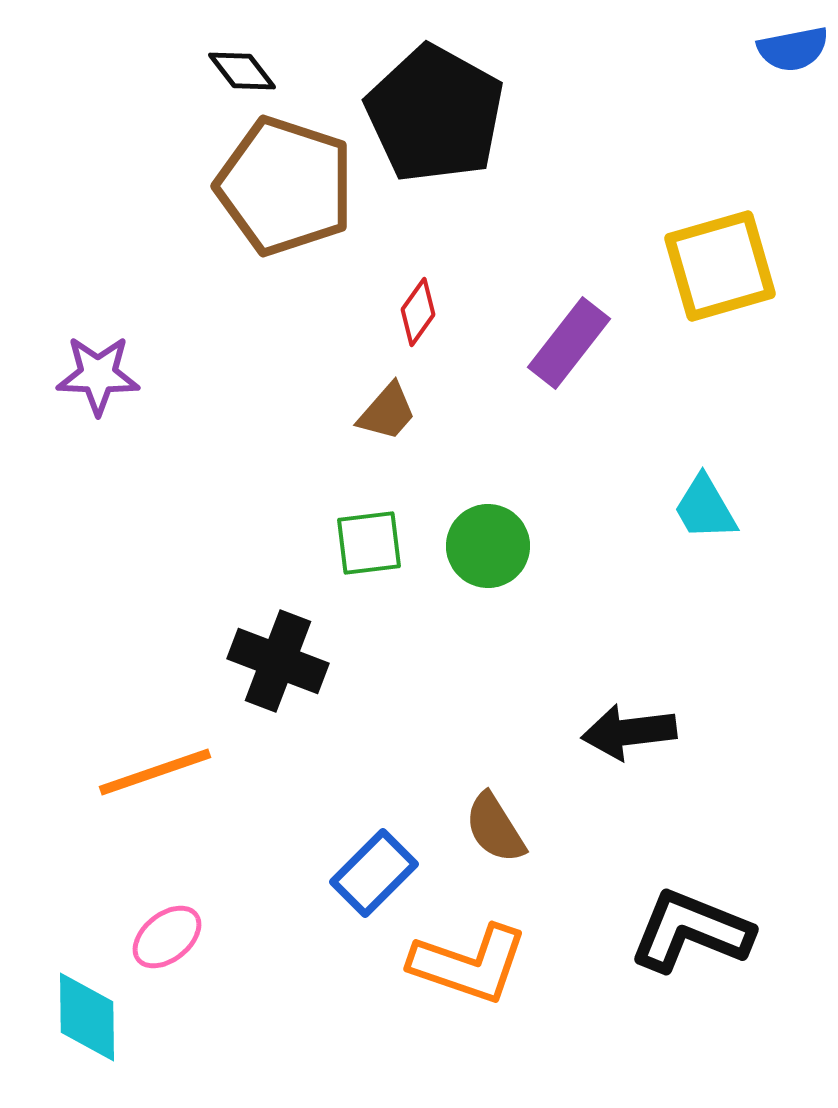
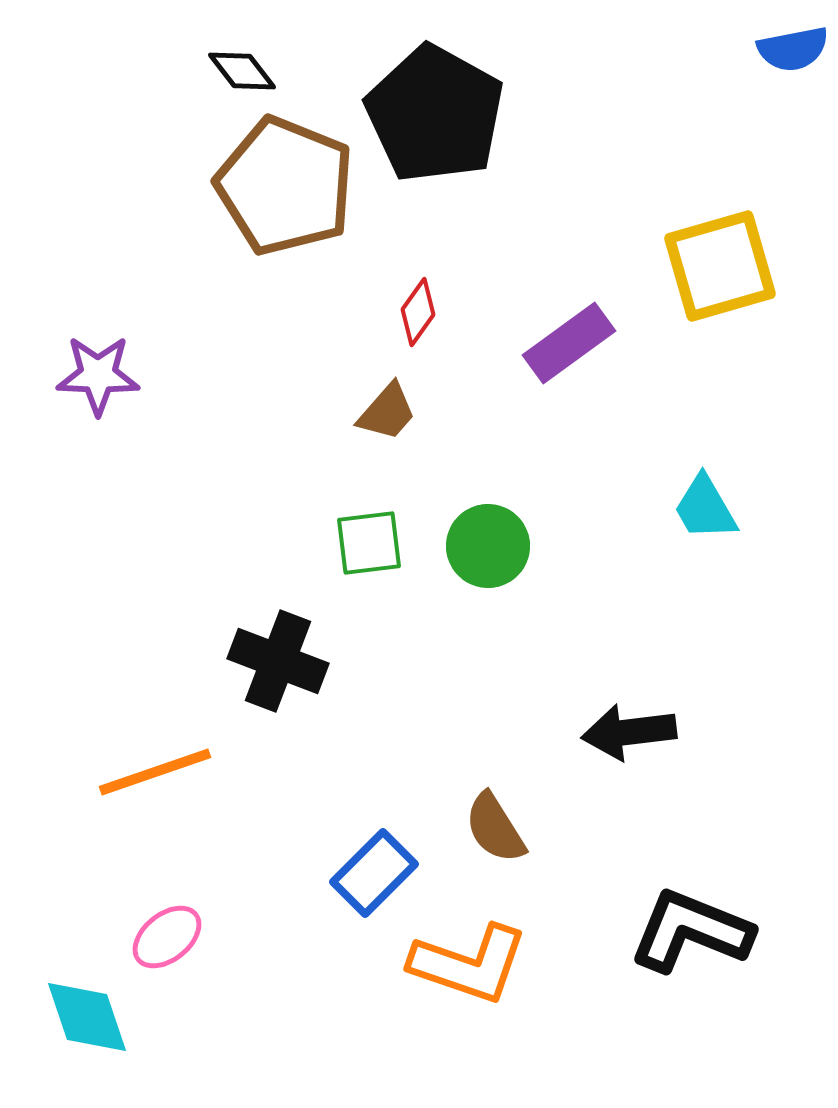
brown pentagon: rotated 4 degrees clockwise
purple rectangle: rotated 16 degrees clockwise
cyan diamond: rotated 18 degrees counterclockwise
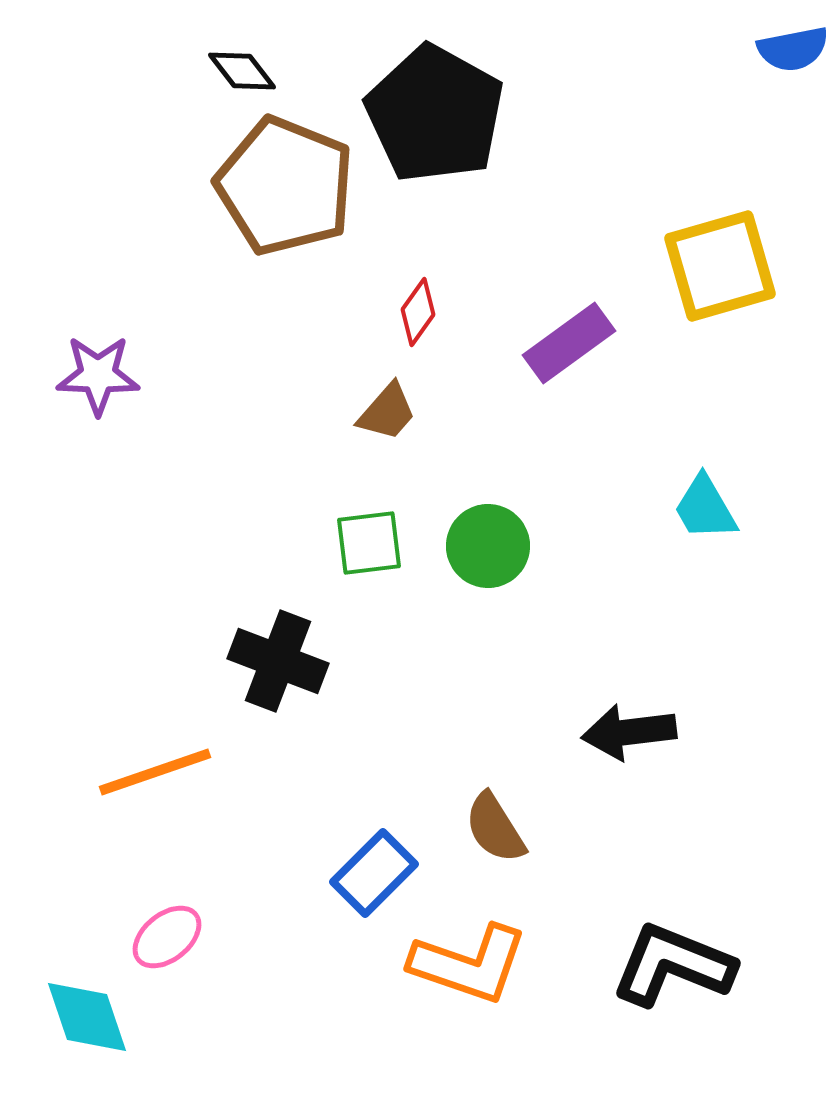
black L-shape: moved 18 px left, 34 px down
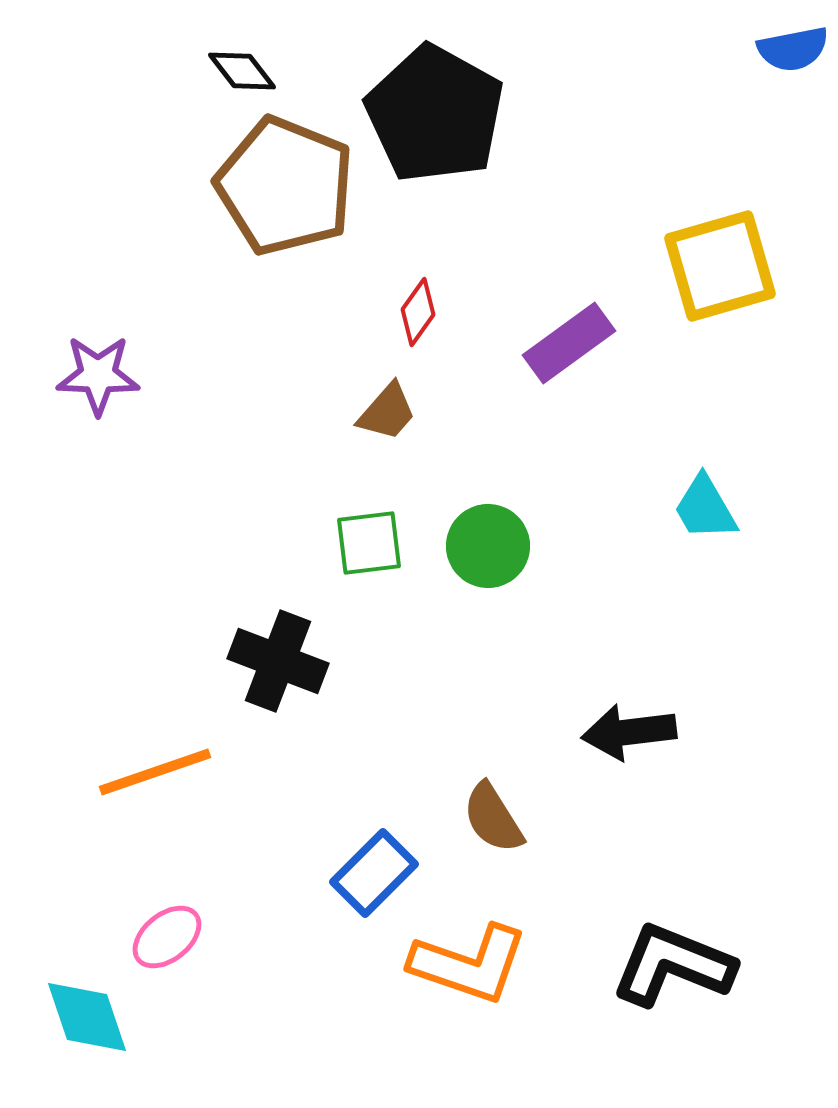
brown semicircle: moved 2 px left, 10 px up
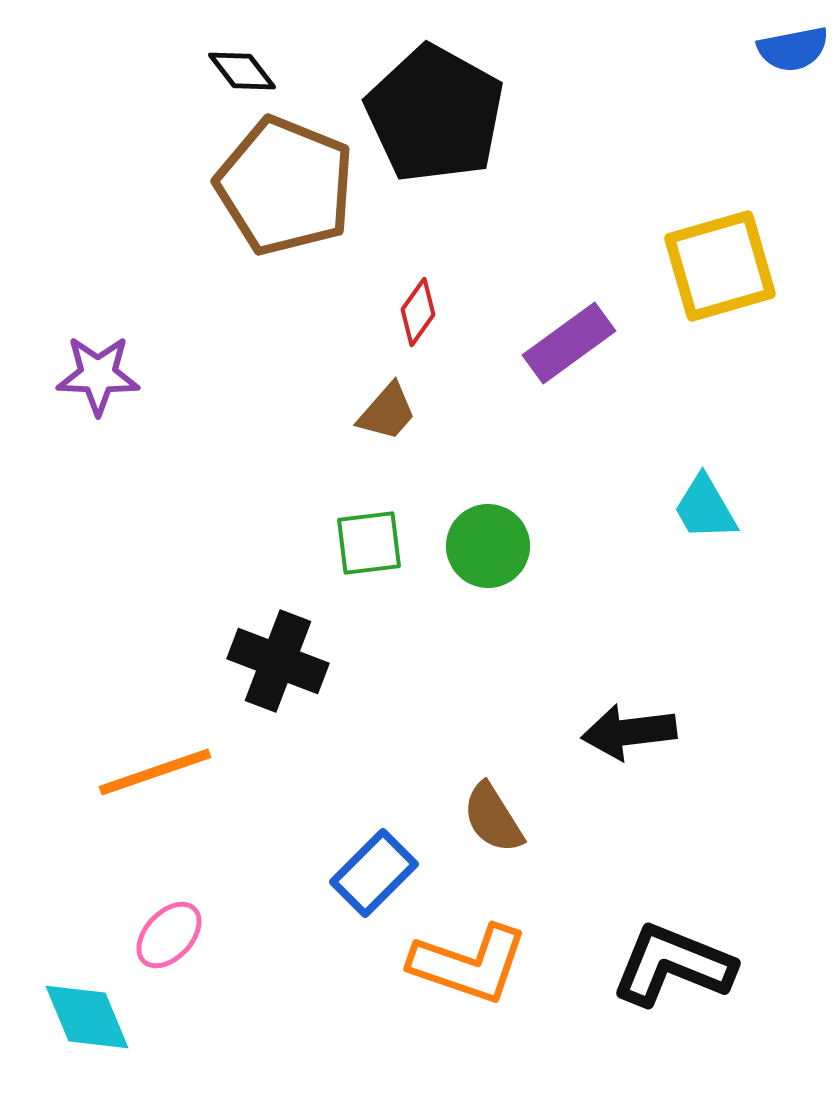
pink ellipse: moved 2 px right, 2 px up; rotated 8 degrees counterclockwise
cyan diamond: rotated 4 degrees counterclockwise
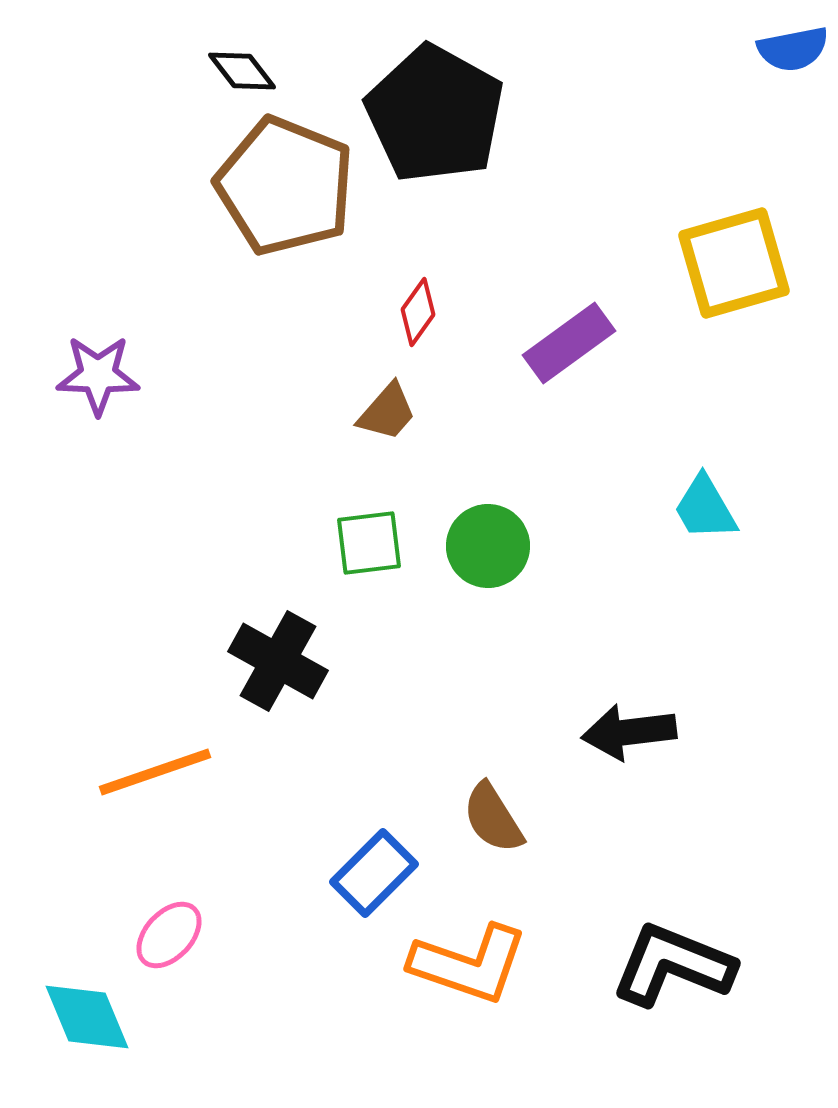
yellow square: moved 14 px right, 3 px up
black cross: rotated 8 degrees clockwise
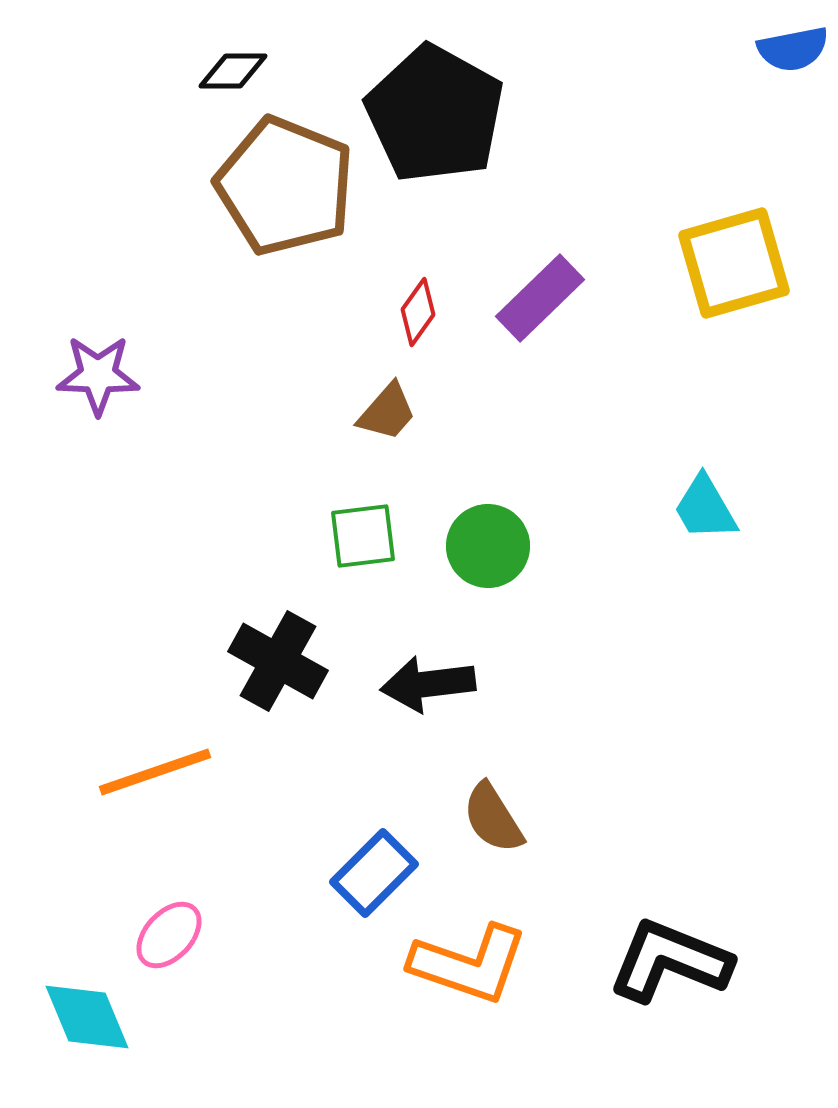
black diamond: moved 9 px left; rotated 52 degrees counterclockwise
purple rectangle: moved 29 px left, 45 px up; rotated 8 degrees counterclockwise
green square: moved 6 px left, 7 px up
black arrow: moved 201 px left, 48 px up
black L-shape: moved 3 px left, 4 px up
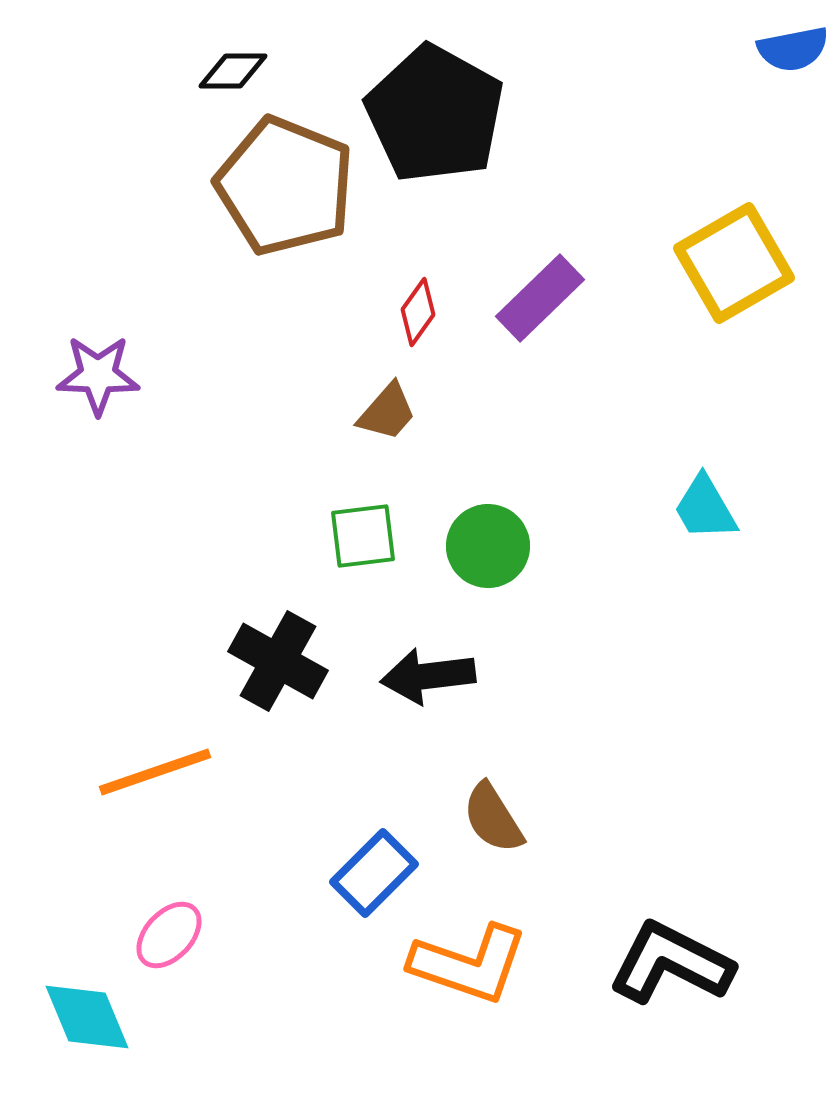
yellow square: rotated 14 degrees counterclockwise
black arrow: moved 8 px up
black L-shape: moved 1 px right, 2 px down; rotated 5 degrees clockwise
